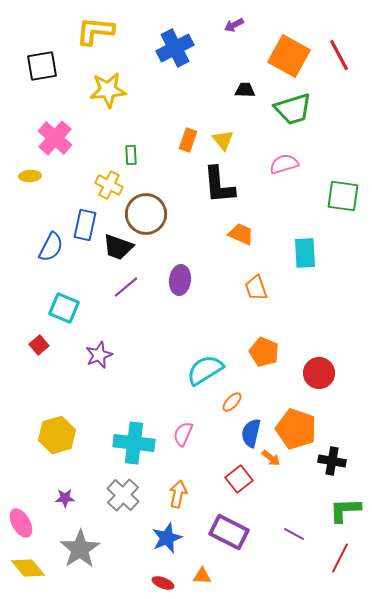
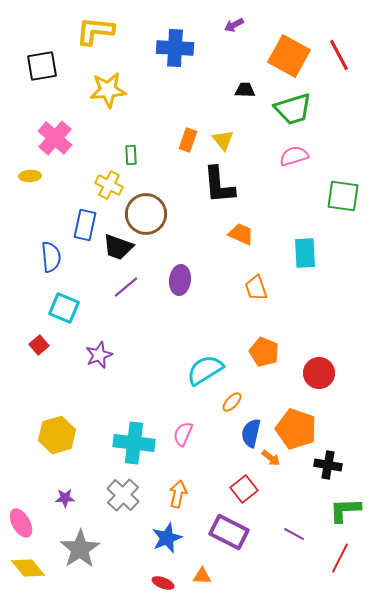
blue cross at (175, 48): rotated 30 degrees clockwise
pink semicircle at (284, 164): moved 10 px right, 8 px up
blue semicircle at (51, 247): moved 10 px down; rotated 32 degrees counterclockwise
black cross at (332, 461): moved 4 px left, 4 px down
red square at (239, 479): moved 5 px right, 10 px down
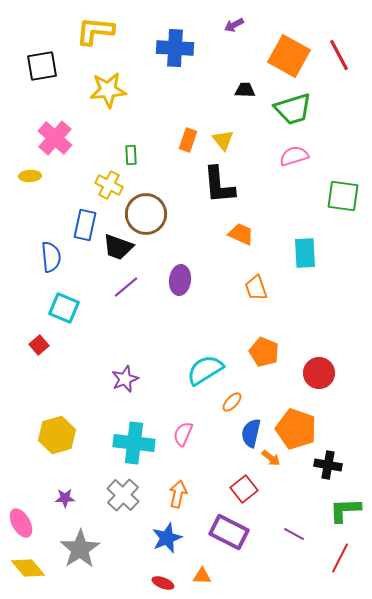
purple star at (99, 355): moved 26 px right, 24 px down
